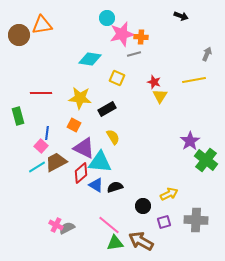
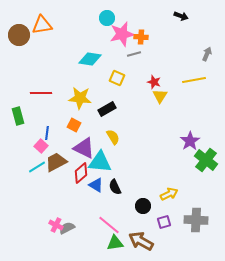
black semicircle: rotated 98 degrees counterclockwise
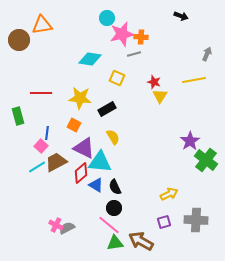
brown circle: moved 5 px down
black circle: moved 29 px left, 2 px down
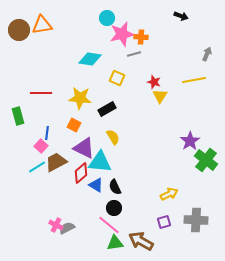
brown circle: moved 10 px up
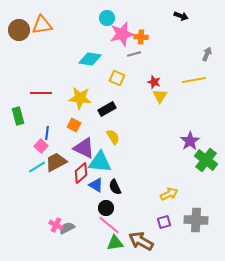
black circle: moved 8 px left
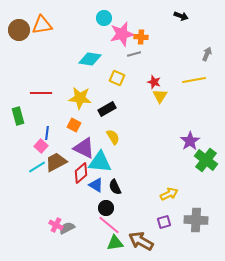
cyan circle: moved 3 px left
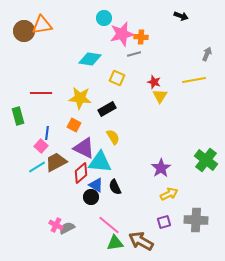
brown circle: moved 5 px right, 1 px down
purple star: moved 29 px left, 27 px down
black circle: moved 15 px left, 11 px up
